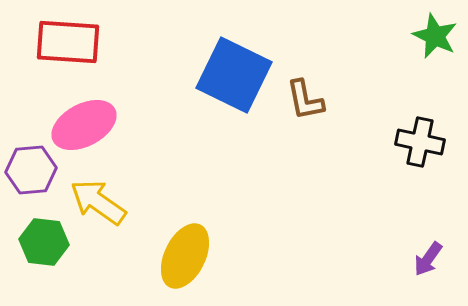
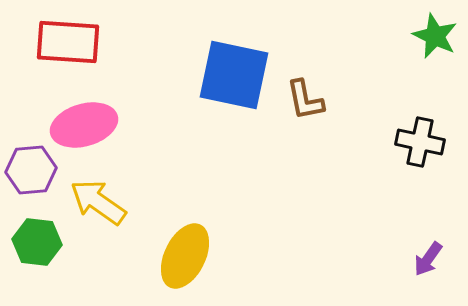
blue square: rotated 14 degrees counterclockwise
pink ellipse: rotated 12 degrees clockwise
green hexagon: moved 7 px left
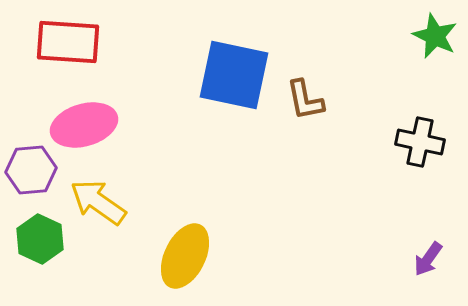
green hexagon: moved 3 px right, 3 px up; rotated 18 degrees clockwise
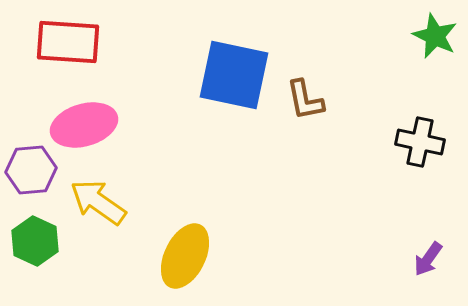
green hexagon: moved 5 px left, 2 px down
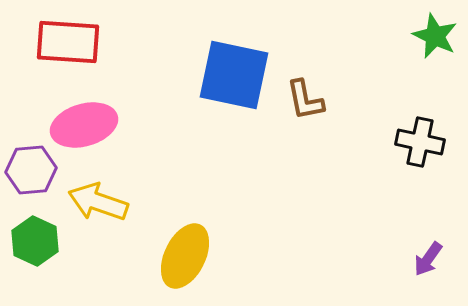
yellow arrow: rotated 16 degrees counterclockwise
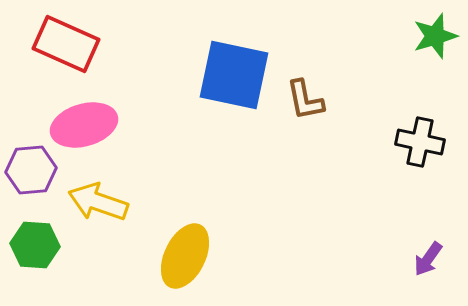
green star: rotated 30 degrees clockwise
red rectangle: moved 2 px left, 2 px down; rotated 20 degrees clockwise
green hexagon: moved 4 px down; rotated 21 degrees counterclockwise
